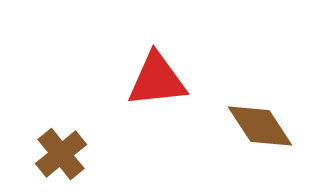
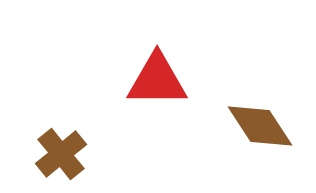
red triangle: rotated 6 degrees clockwise
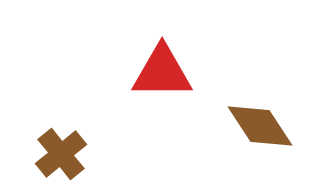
red triangle: moved 5 px right, 8 px up
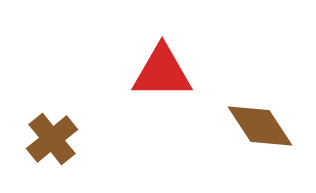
brown cross: moved 9 px left, 15 px up
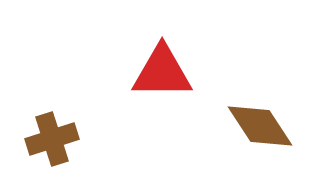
brown cross: rotated 21 degrees clockwise
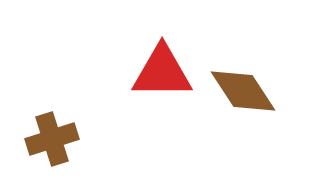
brown diamond: moved 17 px left, 35 px up
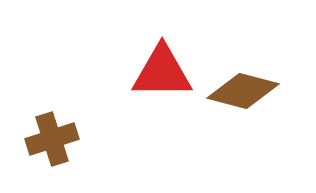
brown diamond: rotated 42 degrees counterclockwise
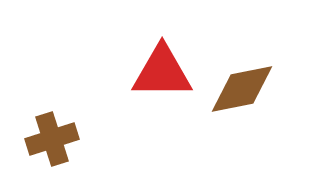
brown diamond: moved 1 px left, 2 px up; rotated 26 degrees counterclockwise
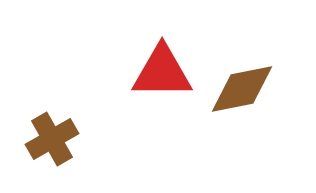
brown cross: rotated 12 degrees counterclockwise
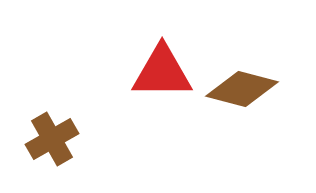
brown diamond: rotated 26 degrees clockwise
